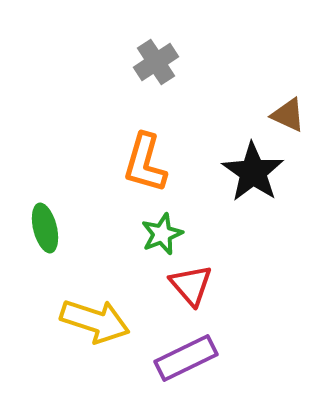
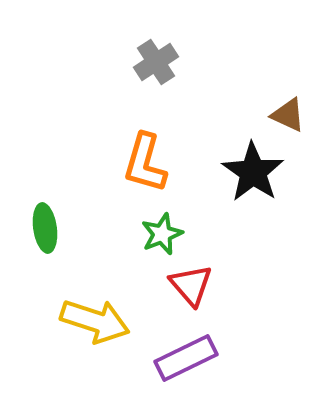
green ellipse: rotated 6 degrees clockwise
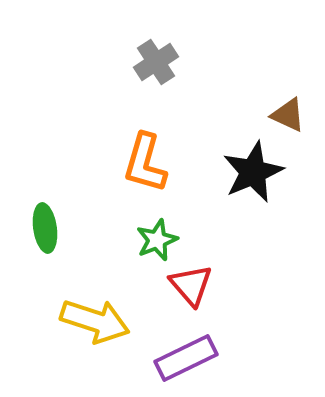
black star: rotated 14 degrees clockwise
green star: moved 5 px left, 6 px down
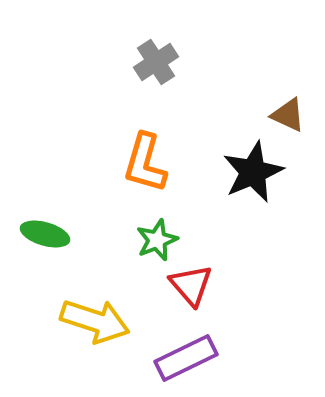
green ellipse: moved 6 px down; rotated 66 degrees counterclockwise
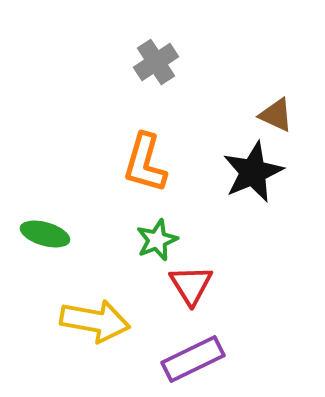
brown triangle: moved 12 px left
red triangle: rotated 9 degrees clockwise
yellow arrow: rotated 8 degrees counterclockwise
purple rectangle: moved 7 px right, 1 px down
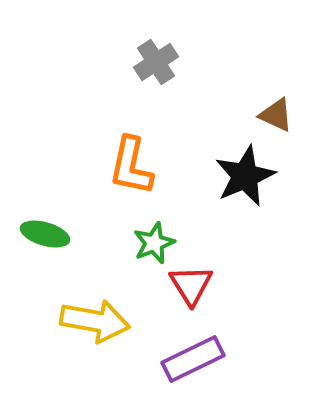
orange L-shape: moved 14 px left, 3 px down; rotated 4 degrees counterclockwise
black star: moved 8 px left, 4 px down
green star: moved 3 px left, 3 px down
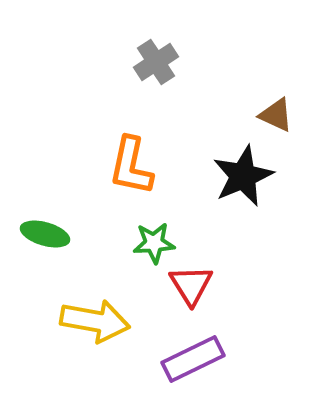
black star: moved 2 px left
green star: rotated 18 degrees clockwise
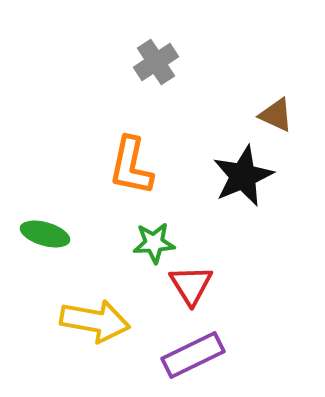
purple rectangle: moved 4 px up
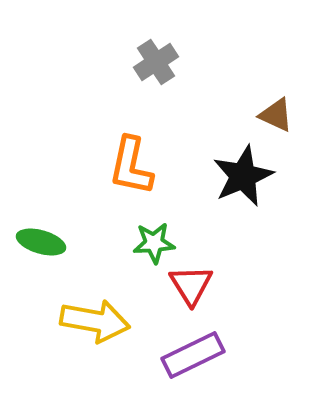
green ellipse: moved 4 px left, 8 px down
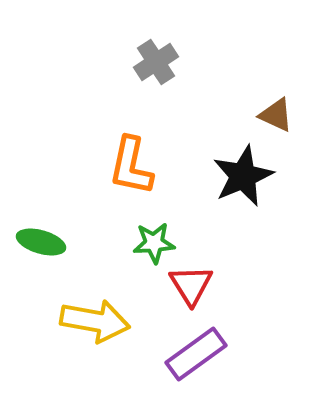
purple rectangle: moved 3 px right, 1 px up; rotated 10 degrees counterclockwise
